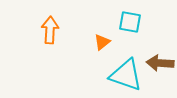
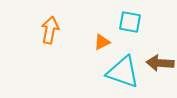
orange arrow: rotated 8 degrees clockwise
orange triangle: rotated 12 degrees clockwise
cyan triangle: moved 3 px left, 3 px up
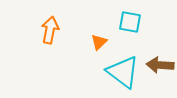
orange triangle: moved 3 px left; rotated 18 degrees counterclockwise
brown arrow: moved 2 px down
cyan triangle: rotated 18 degrees clockwise
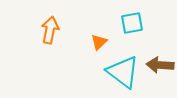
cyan square: moved 2 px right, 1 px down; rotated 20 degrees counterclockwise
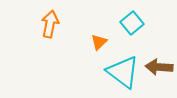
cyan square: rotated 30 degrees counterclockwise
orange arrow: moved 6 px up
brown arrow: moved 1 px left, 2 px down
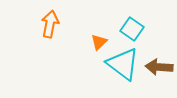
cyan square: moved 6 px down; rotated 15 degrees counterclockwise
cyan triangle: moved 8 px up
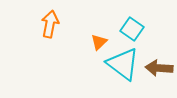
brown arrow: moved 1 px down
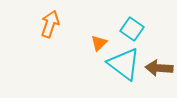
orange arrow: rotated 8 degrees clockwise
orange triangle: moved 1 px down
cyan triangle: moved 1 px right
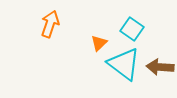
brown arrow: moved 1 px right, 1 px up
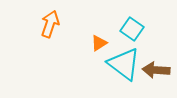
orange triangle: rotated 12 degrees clockwise
brown arrow: moved 4 px left, 3 px down
